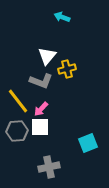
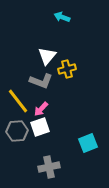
white square: rotated 18 degrees counterclockwise
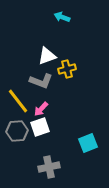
white triangle: rotated 30 degrees clockwise
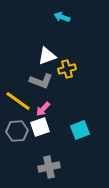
yellow line: rotated 16 degrees counterclockwise
pink arrow: moved 2 px right
cyan square: moved 8 px left, 13 px up
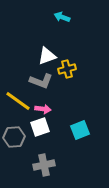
pink arrow: rotated 126 degrees counterclockwise
gray hexagon: moved 3 px left, 6 px down
gray cross: moved 5 px left, 2 px up
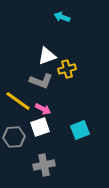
pink arrow: rotated 21 degrees clockwise
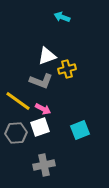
gray hexagon: moved 2 px right, 4 px up
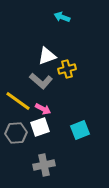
gray L-shape: rotated 20 degrees clockwise
